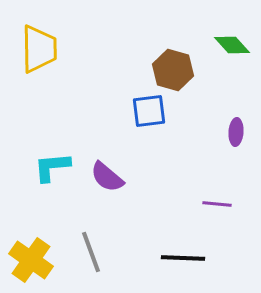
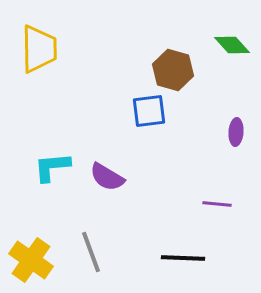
purple semicircle: rotated 9 degrees counterclockwise
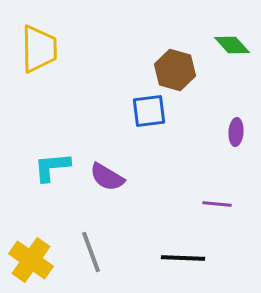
brown hexagon: moved 2 px right
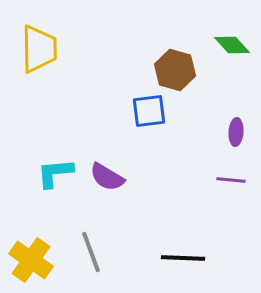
cyan L-shape: moved 3 px right, 6 px down
purple line: moved 14 px right, 24 px up
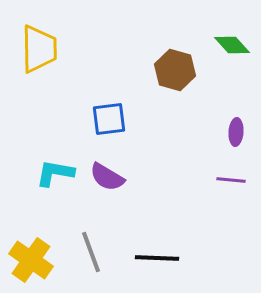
blue square: moved 40 px left, 8 px down
cyan L-shape: rotated 15 degrees clockwise
black line: moved 26 px left
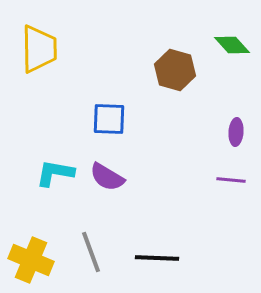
blue square: rotated 9 degrees clockwise
yellow cross: rotated 12 degrees counterclockwise
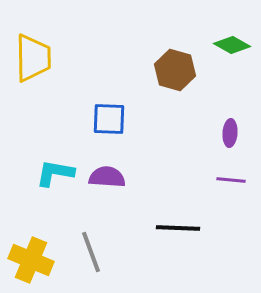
green diamond: rotated 18 degrees counterclockwise
yellow trapezoid: moved 6 px left, 9 px down
purple ellipse: moved 6 px left, 1 px down
purple semicircle: rotated 153 degrees clockwise
black line: moved 21 px right, 30 px up
